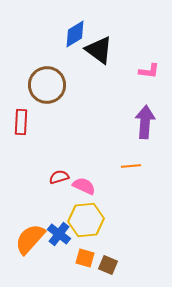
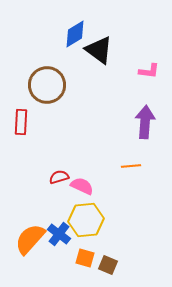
pink semicircle: moved 2 px left
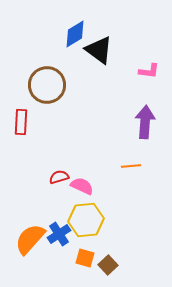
blue cross: rotated 20 degrees clockwise
brown square: rotated 24 degrees clockwise
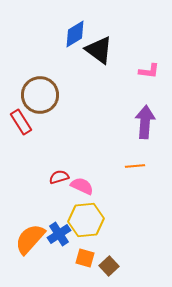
brown circle: moved 7 px left, 10 px down
red rectangle: rotated 35 degrees counterclockwise
orange line: moved 4 px right
brown square: moved 1 px right, 1 px down
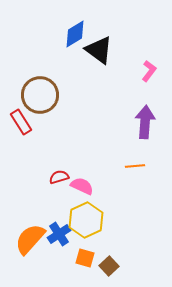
pink L-shape: rotated 60 degrees counterclockwise
yellow hexagon: rotated 20 degrees counterclockwise
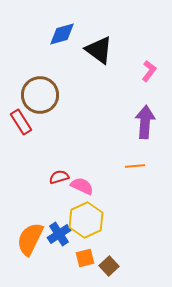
blue diamond: moved 13 px left; rotated 16 degrees clockwise
orange semicircle: rotated 16 degrees counterclockwise
orange square: rotated 30 degrees counterclockwise
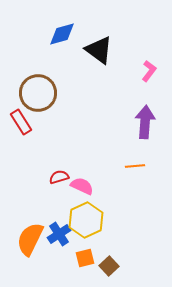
brown circle: moved 2 px left, 2 px up
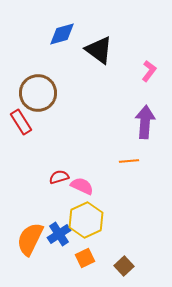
orange line: moved 6 px left, 5 px up
orange square: rotated 12 degrees counterclockwise
brown square: moved 15 px right
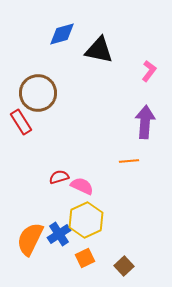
black triangle: rotated 24 degrees counterclockwise
